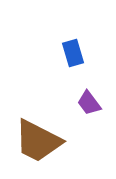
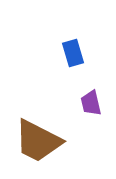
purple trapezoid: moved 2 px right; rotated 24 degrees clockwise
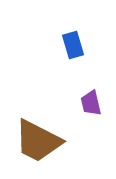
blue rectangle: moved 8 px up
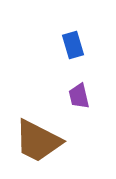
purple trapezoid: moved 12 px left, 7 px up
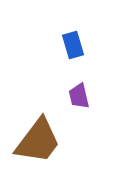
brown trapezoid: rotated 80 degrees counterclockwise
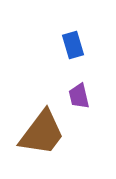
brown trapezoid: moved 4 px right, 8 px up
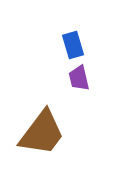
purple trapezoid: moved 18 px up
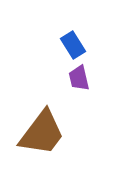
blue rectangle: rotated 16 degrees counterclockwise
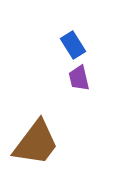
brown trapezoid: moved 6 px left, 10 px down
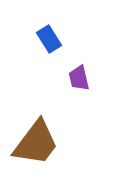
blue rectangle: moved 24 px left, 6 px up
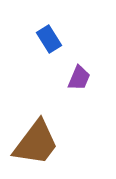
purple trapezoid: rotated 144 degrees counterclockwise
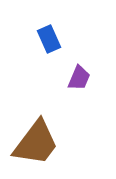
blue rectangle: rotated 8 degrees clockwise
